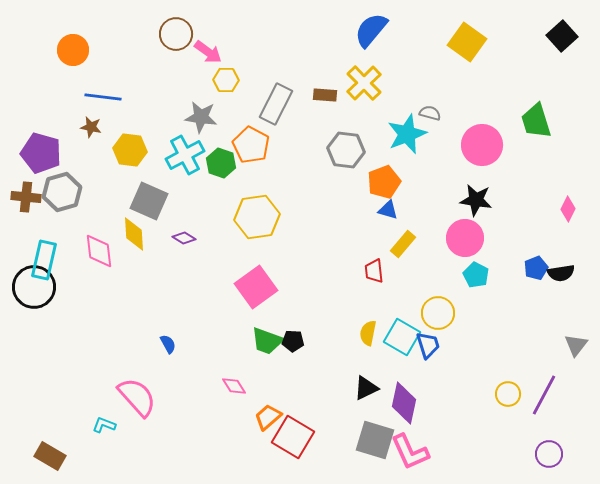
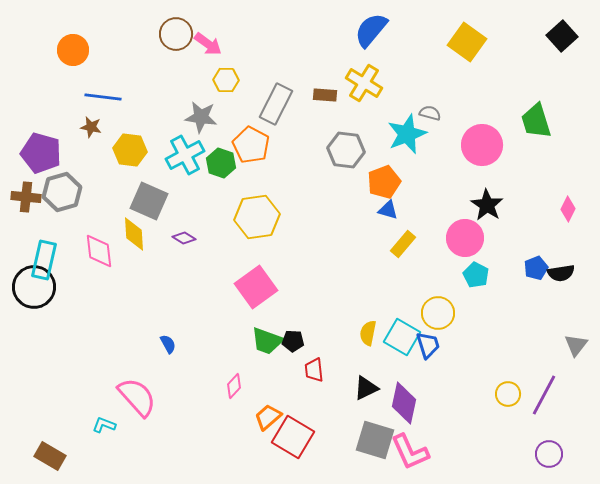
pink arrow at (208, 52): moved 8 px up
yellow cross at (364, 83): rotated 15 degrees counterclockwise
black star at (476, 200): moved 11 px right, 5 px down; rotated 24 degrees clockwise
red trapezoid at (374, 271): moved 60 px left, 99 px down
pink diamond at (234, 386): rotated 75 degrees clockwise
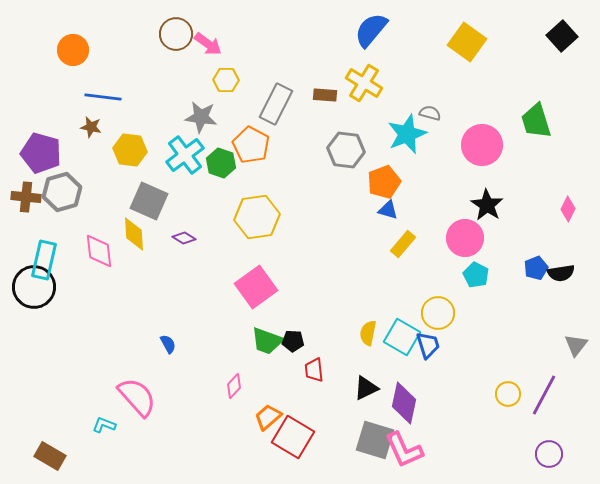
cyan cross at (185, 155): rotated 9 degrees counterclockwise
pink L-shape at (410, 452): moved 6 px left, 2 px up
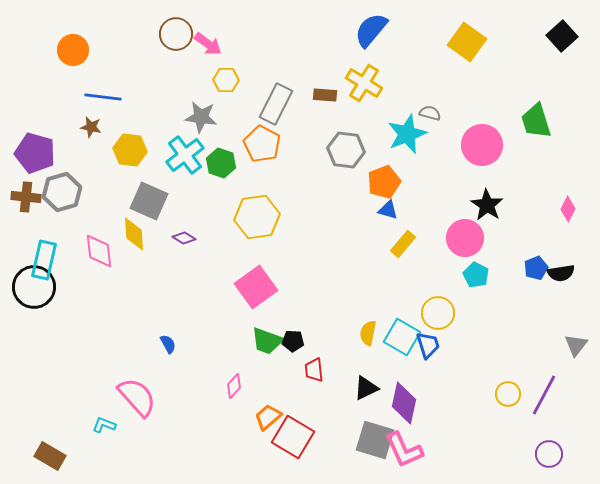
orange pentagon at (251, 145): moved 11 px right, 1 px up
purple pentagon at (41, 153): moved 6 px left
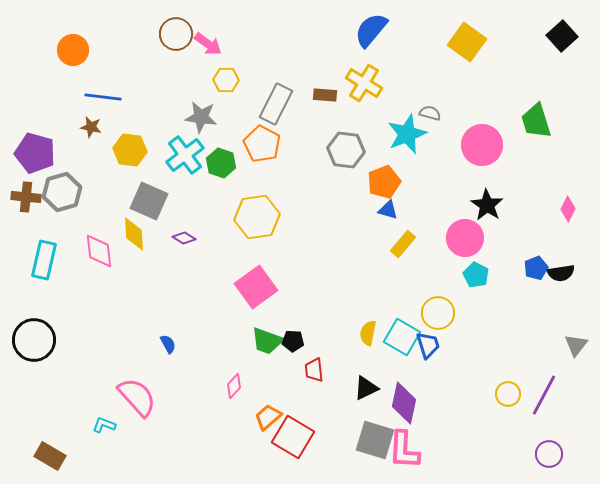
black circle at (34, 287): moved 53 px down
pink L-shape at (404, 450): rotated 27 degrees clockwise
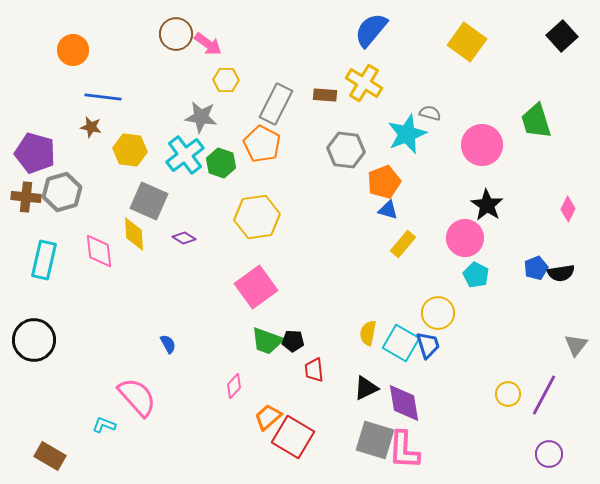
cyan square at (402, 337): moved 1 px left, 6 px down
purple diamond at (404, 403): rotated 21 degrees counterclockwise
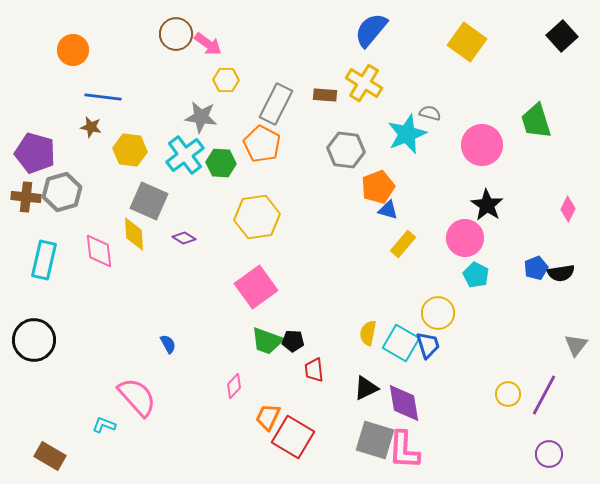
green hexagon at (221, 163): rotated 16 degrees counterclockwise
orange pentagon at (384, 182): moved 6 px left, 5 px down
orange trapezoid at (268, 417): rotated 24 degrees counterclockwise
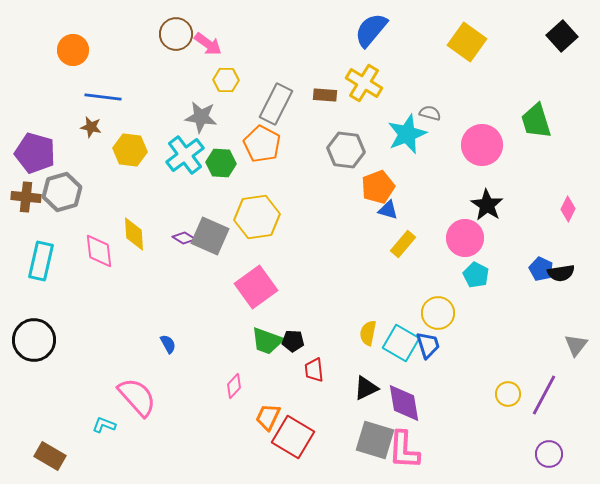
gray square at (149, 201): moved 61 px right, 35 px down
cyan rectangle at (44, 260): moved 3 px left, 1 px down
blue pentagon at (536, 268): moved 5 px right, 1 px down; rotated 25 degrees counterclockwise
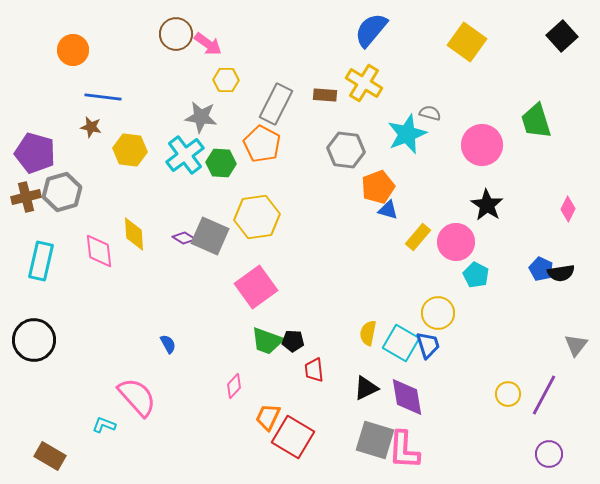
brown cross at (26, 197): rotated 20 degrees counterclockwise
pink circle at (465, 238): moved 9 px left, 4 px down
yellow rectangle at (403, 244): moved 15 px right, 7 px up
purple diamond at (404, 403): moved 3 px right, 6 px up
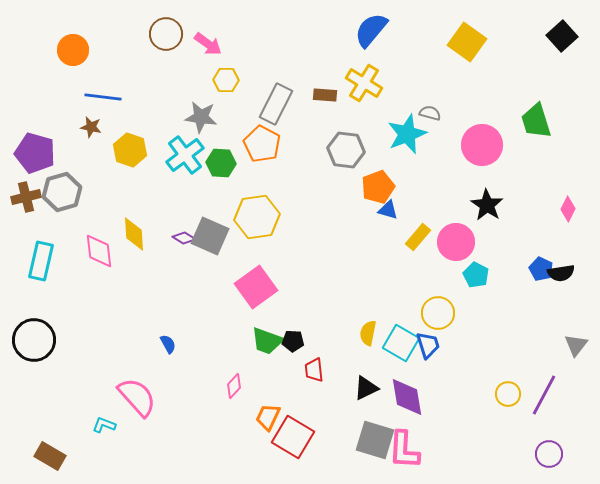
brown circle at (176, 34): moved 10 px left
yellow hexagon at (130, 150): rotated 12 degrees clockwise
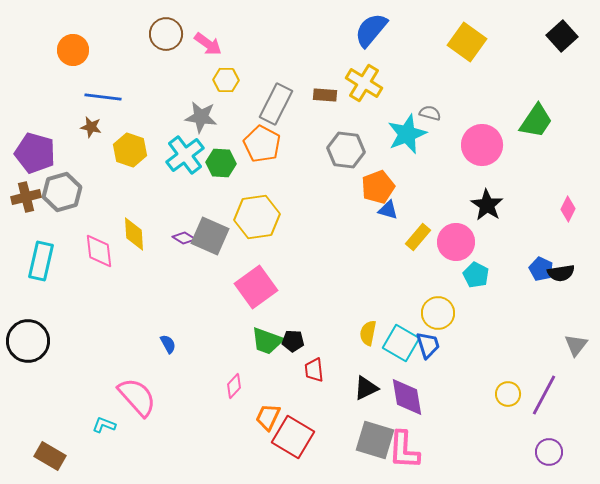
green trapezoid at (536, 121): rotated 129 degrees counterclockwise
black circle at (34, 340): moved 6 px left, 1 px down
purple circle at (549, 454): moved 2 px up
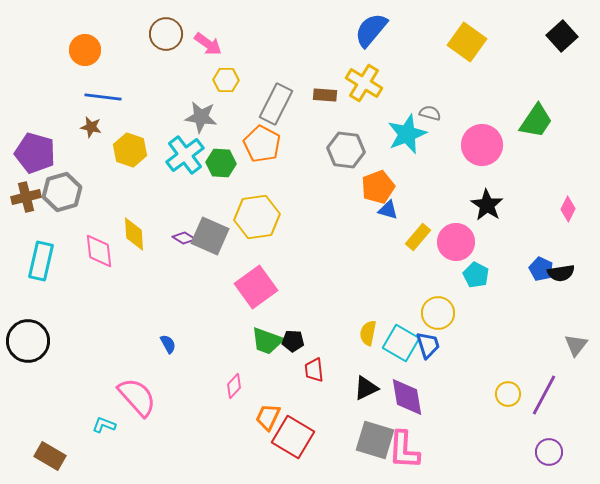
orange circle at (73, 50): moved 12 px right
